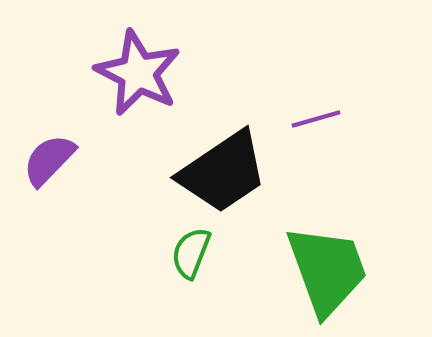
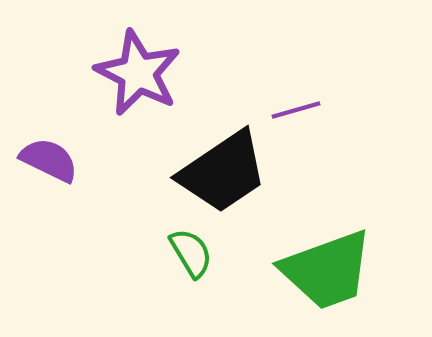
purple line: moved 20 px left, 9 px up
purple semicircle: rotated 72 degrees clockwise
green semicircle: rotated 128 degrees clockwise
green trapezoid: rotated 90 degrees clockwise
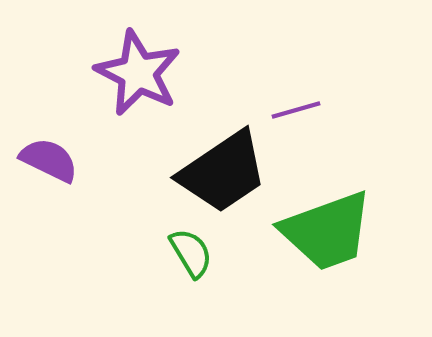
green trapezoid: moved 39 px up
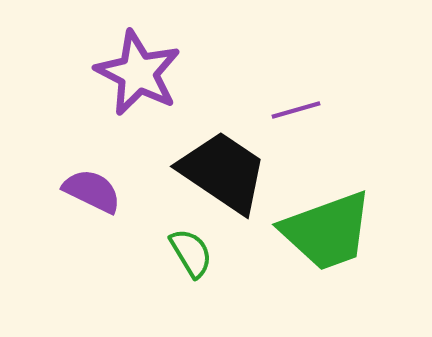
purple semicircle: moved 43 px right, 31 px down
black trapezoid: rotated 112 degrees counterclockwise
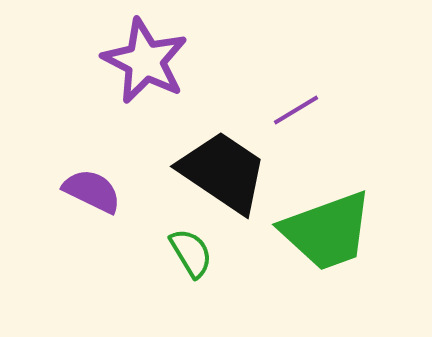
purple star: moved 7 px right, 12 px up
purple line: rotated 15 degrees counterclockwise
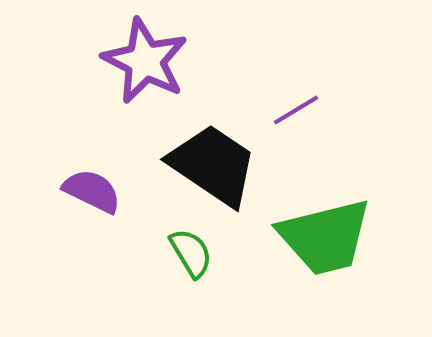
black trapezoid: moved 10 px left, 7 px up
green trapezoid: moved 2 px left, 6 px down; rotated 6 degrees clockwise
